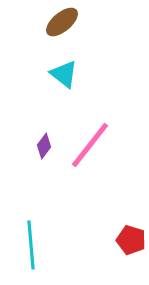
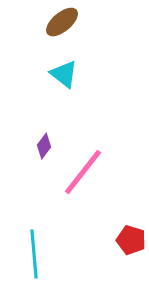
pink line: moved 7 px left, 27 px down
cyan line: moved 3 px right, 9 px down
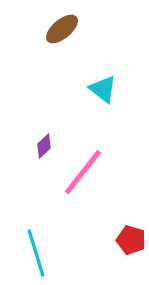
brown ellipse: moved 7 px down
cyan triangle: moved 39 px right, 15 px down
purple diamond: rotated 10 degrees clockwise
cyan line: moved 2 px right, 1 px up; rotated 12 degrees counterclockwise
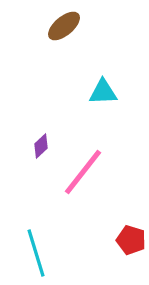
brown ellipse: moved 2 px right, 3 px up
cyan triangle: moved 3 px down; rotated 40 degrees counterclockwise
purple diamond: moved 3 px left
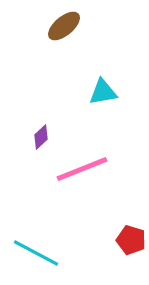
cyan triangle: rotated 8 degrees counterclockwise
purple diamond: moved 9 px up
pink line: moved 1 px left, 3 px up; rotated 30 degrees clockwise
cyan line: rotated 45 degrees counterclockwise
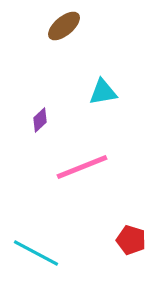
purple diamond: moved 1 px left, 17 px up
pink line: moved 2 px up
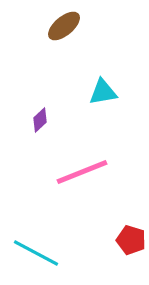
pink line: moved 5 px down
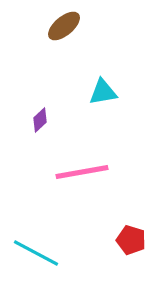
pink line: rotated 12 degrees clockwise
